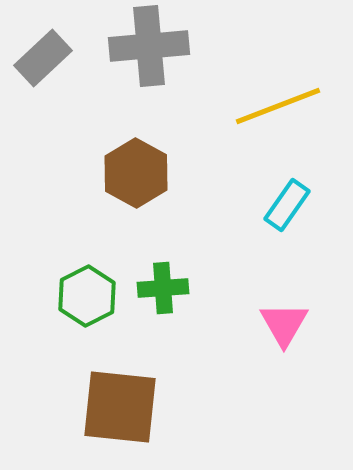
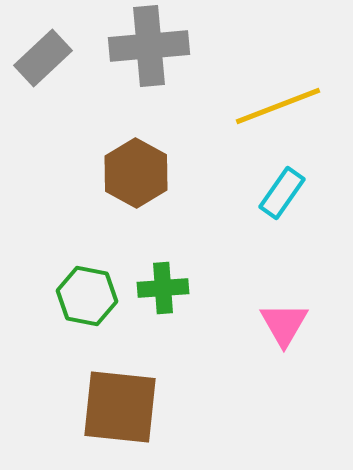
cyan rectangle: moved 5 px left, 12 px up
green hexagon: rotated 22 degrees counterclockwise
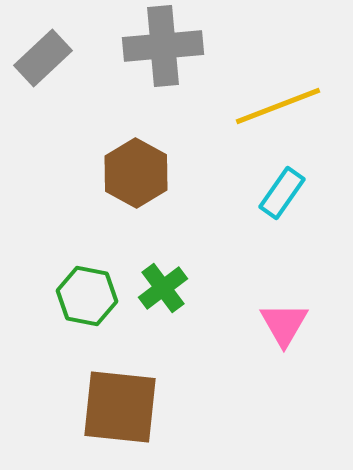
gray cross: moved 14 px right
green cross: rotated 33 degrees counterclockwise
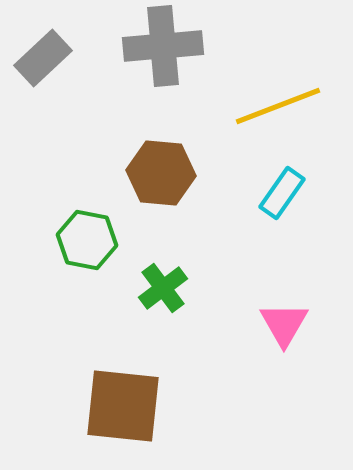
brown hexagon: moved 25 px right; rotated 24 degrees counterclockwise
green hexagon: moved 56 px up
brown square: moved 3 px right, 1 px up
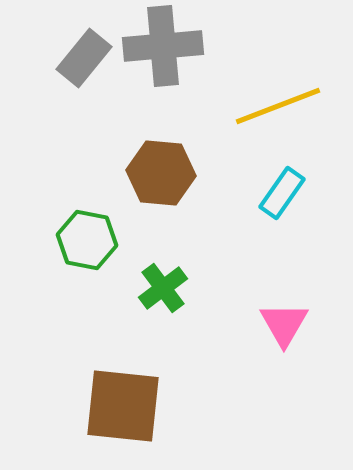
gray rectangle: moved 41 px right; rotated 8 degrees counterclockwise
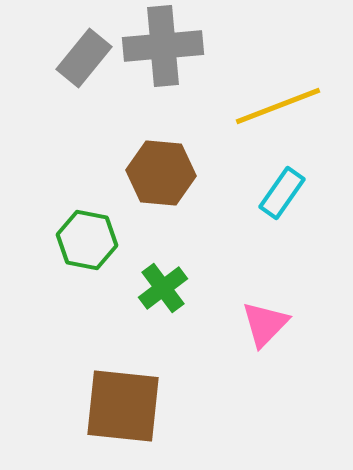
pink triangle: moved 19 px left; rotated 14 degrees clockwise
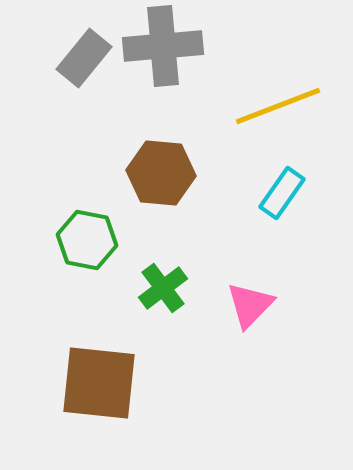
pink triangle: moved 15 px left, 19 px up
brown square: moved 24 px left, 23 px up
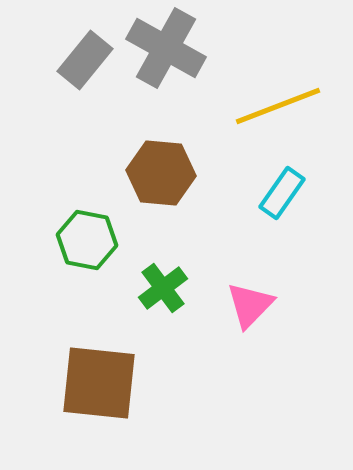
gray cross: moved 3 px right, 2 px down; rotated 34 degrees clockwise
gray rectangle: moved 1 px right, 2 px down
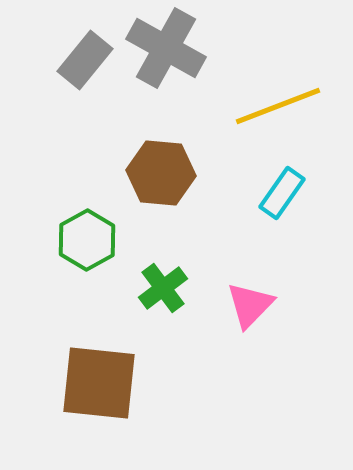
green hexagon: rotated 20 degrees clockwise
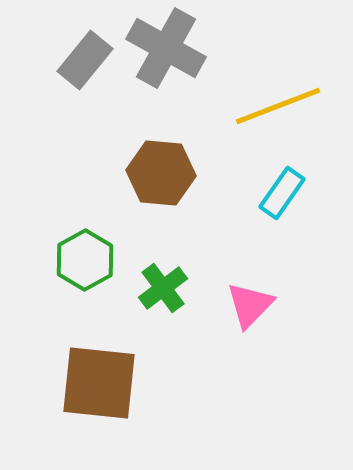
green hexagon: moved 2 px left, 20 px down
